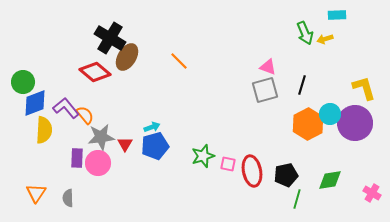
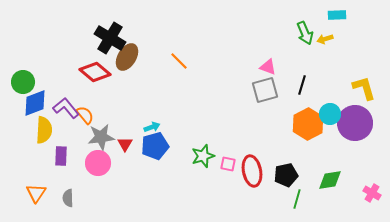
purple rectangle: moved 16 px left, 2 px up
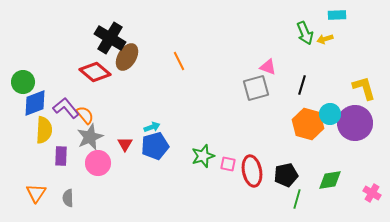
orange line: rotated 18 degrees clockwise
gray square: moved 9 px left, 2 px up
orange hexagon: rotated 16 degrees counterclockwise
gray star: moved 11 px left; rotated 16 degrees counterclockwise
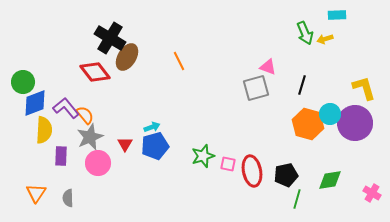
red diamond: rotated 12 degrees clockwise
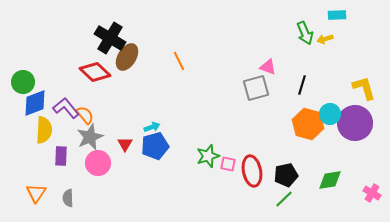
red diamond: rotated 8 degrees counterclockwise
green star: moved 5 px right
green line: moved 13 px left; rotated 30 degrees clockwise
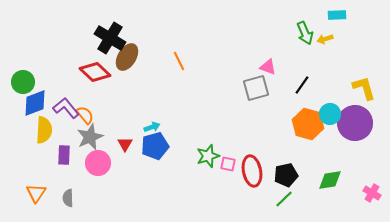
black line: rotated 18 degrees clockwise
purple rectangle: moved 3 px right, 1 px up
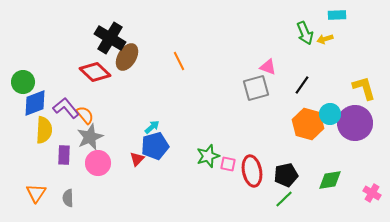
cyan arrow: rotated 21 degrees counterclockwise
red triangle: moved 12 px right, 15 px down; rotated 14 degrees clockwise
